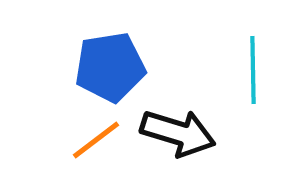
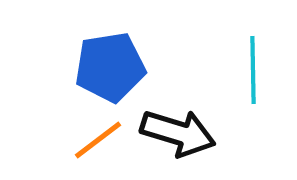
orange line: moved 2 px right
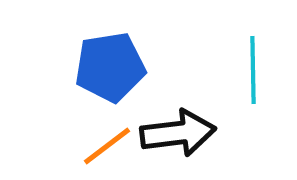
black arrow: rotated 24 degrees counterclockwise
orange line: moved 9 px right, 6 px down
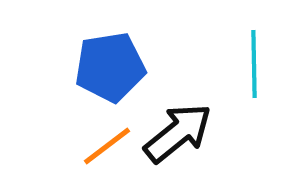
cyan line: moved 1 px right, 6 px up
black arrow: rotated 32 degrees counterclockwise
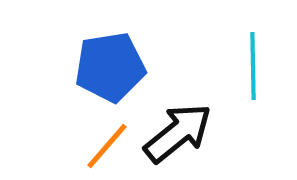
cyan line: moved 1 px left, 2 px down
orange line: rotated 12 degrees counterclockwise
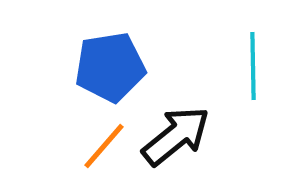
black arrow: moved 2 px left, 3 px down
orange line: moved 3 px left
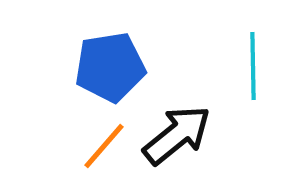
black arrow: moved 1 px right, 1 px up
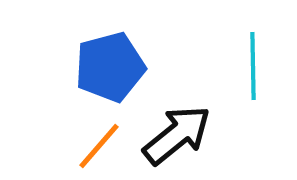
blue pentagon: rotated 6 degrees counterclockwise
orange line: moved 5 px left
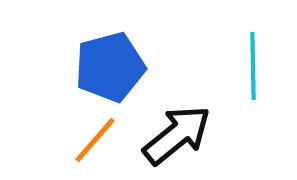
orange line: moved 4 px left, 6 px up
